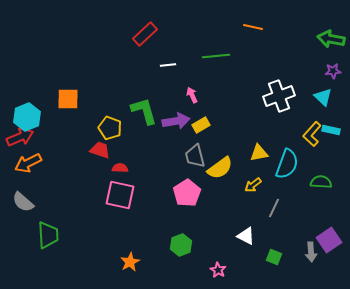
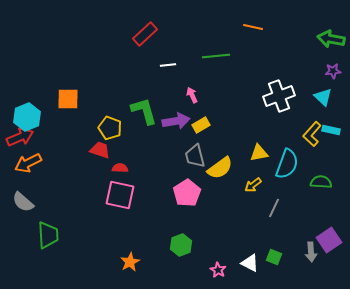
white triangle: moved 4 px right, 27 px down
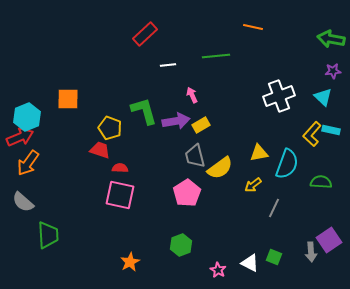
orange arrow: rotated 28 degrees counterclockwise
